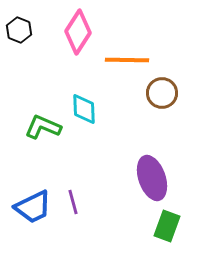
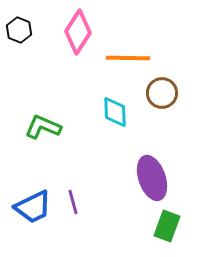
orange line: moved 1 px right, 2 px up
cyan diamond: moved 31 px right, 3 px down
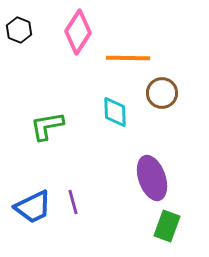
green L-shape: moved 4 px right, 1 px up; rotated 33 degrees counterclockwise
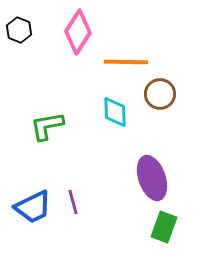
orange line: moved 2 px left, 4 px down
brown circle: moved 2 px left, 1 px down
green rectangle: moved 3 px left, 1 px down
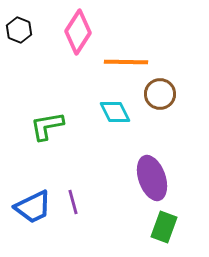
cyan diamond: rotated 24 degrees counterclockwise
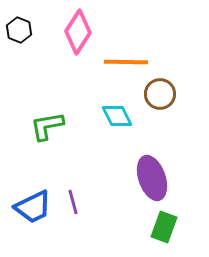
cyan diamond: moved 2 px right, 4 px down
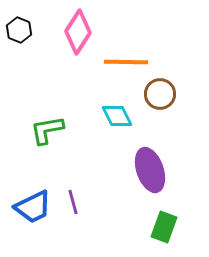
green L-shape: moved 4 px down
purple ellipse: moved 2 px left, 8 px up
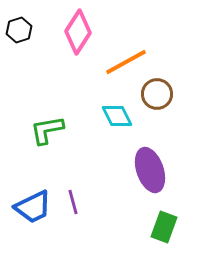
black hexagon: rotated 20 degrees clockwise
orange line: rotated 30 degrees counterclockwise
brown circle: moved 3 px left
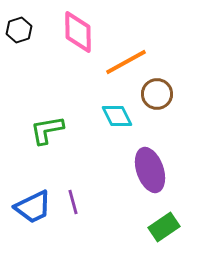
pink diamond: rotated 33 degrees counterclockwise
green rectangle: rotated 36 degrees clockwise
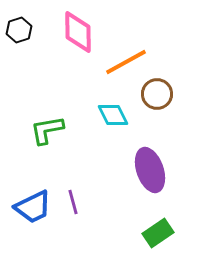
cyan diamond: moved 4 px left, 1 px up
green rectangle: moved 6 px left, 6 px down
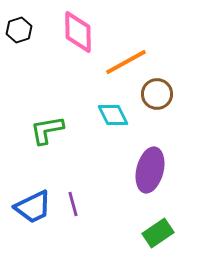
purple ellipse: rotated 33 degrees clockwise
purple line: moved 2 px down
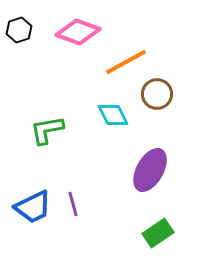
pink diamond: rotated 69 degrees counterclockwise
purple ellipse: rotated 15 degrees clockwise
